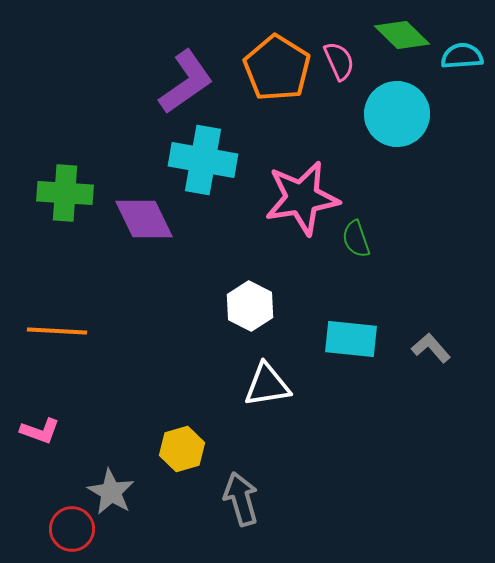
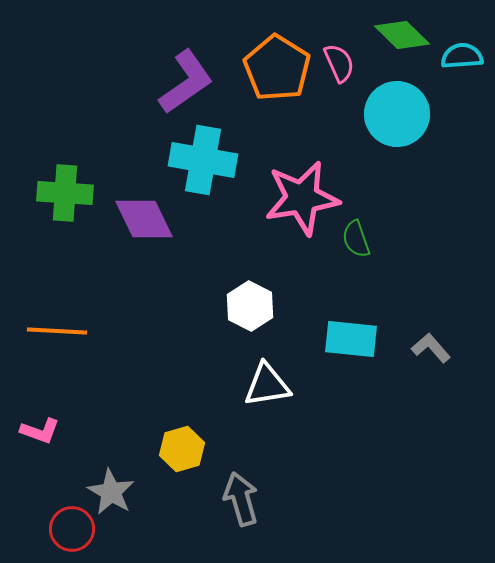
pink semicircle: moved 2 px down
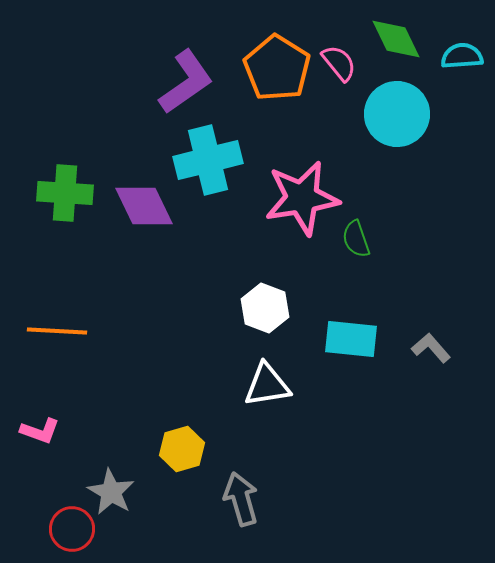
green diamond: moved 6 px left, 4 px down; rotated 20 degrees clockwise
pink semicircle: rotated 15 degrees counterclockwise
cyan cross: moved 5 px right; rotated 24 degrees counterclockwise
purple diamond: moved 13 px up
white hexagon: moved 15 px right, 2 px down; rotated 6 degrees counterclockwise
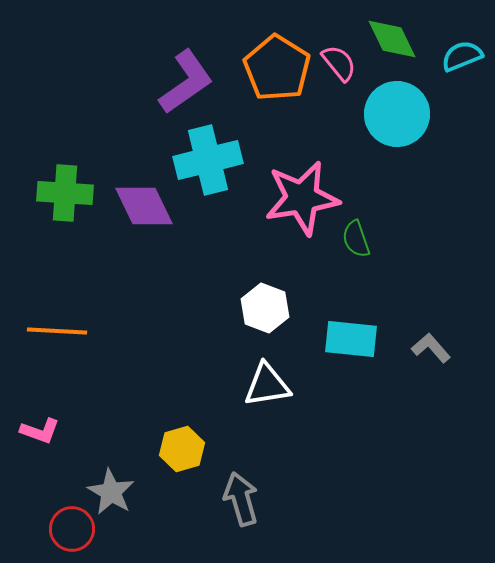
green diamond: moved 4 px left
cyan semicircle: rotated 18 degrees counterclockwise
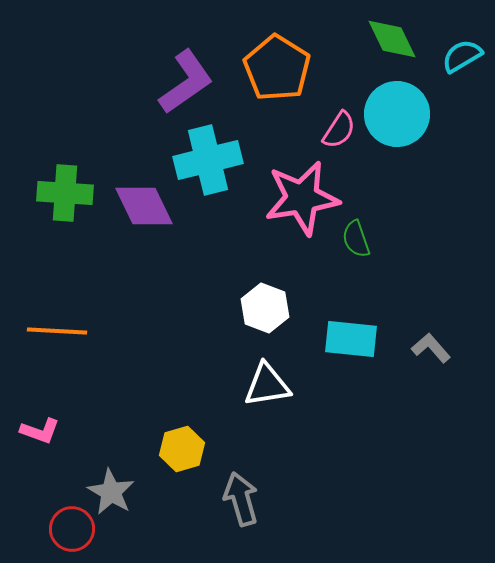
cyan semicircle: rotated 9 degrees counterclockwise
pink semicircle: moved 67 px down; rotated 72 degrees clockwise
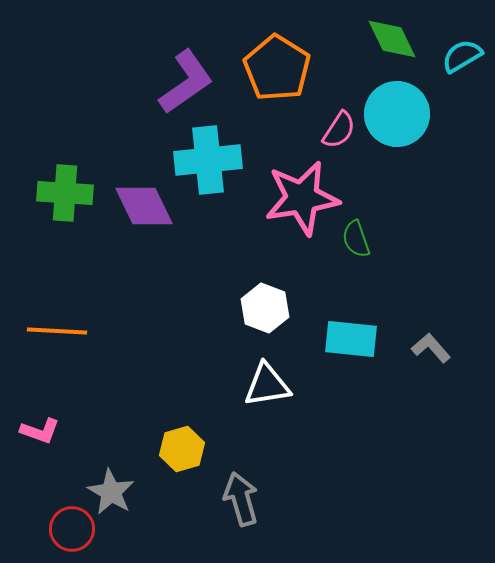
cyan cross: rotated 8 degrees clockwise
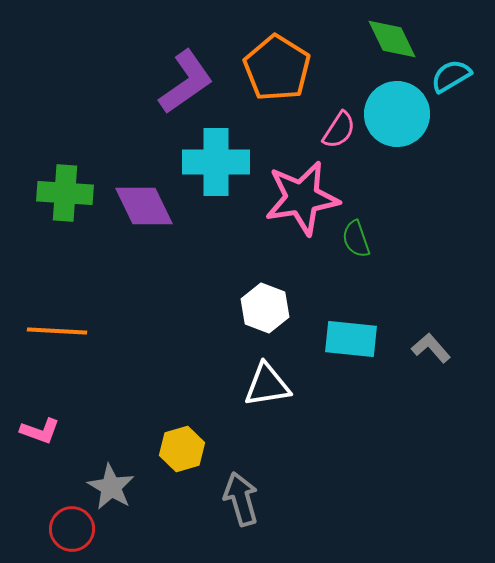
cyan semicircle: moved 11 px left, 20 px down
cyan cross: moved 8 px right, 2 px down; rotated 6 degrees clockwise
gray star: moved 5 px up
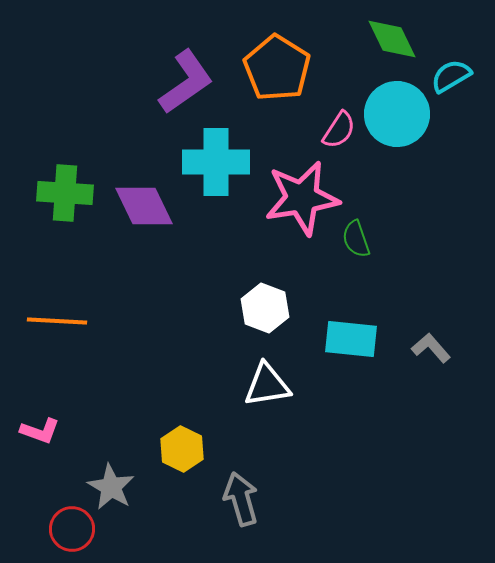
orange line: moved 10 px up
yellow hexagon: rotated 18 degrees counterclockwise
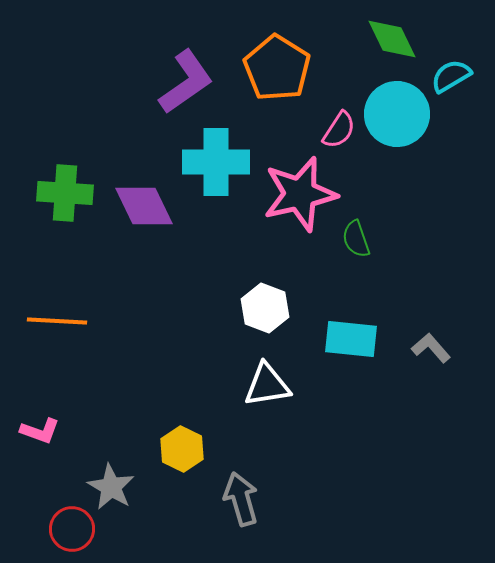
pink star: moved 2 px left, 4 px up; rotated 4 degrees counterclockwise
